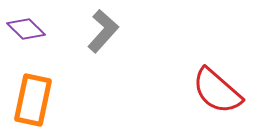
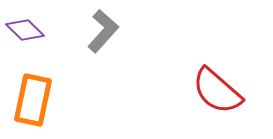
purple diamond: moved 1 px left, 1 px down
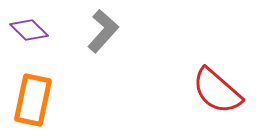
purple diamond: moved 4 px right
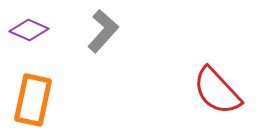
purple diamond: rotated 21 degrees counterclockwise
red semicircle: rotated 6 degrees clockwise
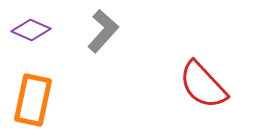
purple diamond: moved 2 px right
red semicircle: moved 14 px left, 6 px up
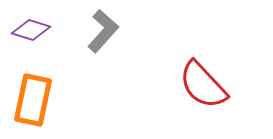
purple diamond: rotated 6 degrees counterclockwise
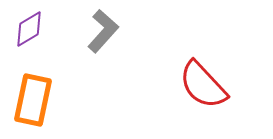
purple diamond: moved 2 px left, 1 px up; rotated 48 degrees counterclockwise
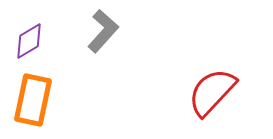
purple diamond: moved 12 px down
red semicircle: moved 9 px right, 7 px down; rotated 86 degrees clockwise
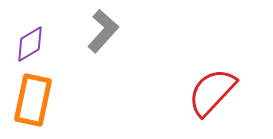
purple diamond: moved 1 px right, 3 px down
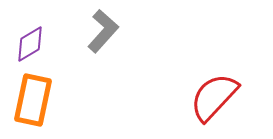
red semicircle: moved 2 px right, 5 px down
